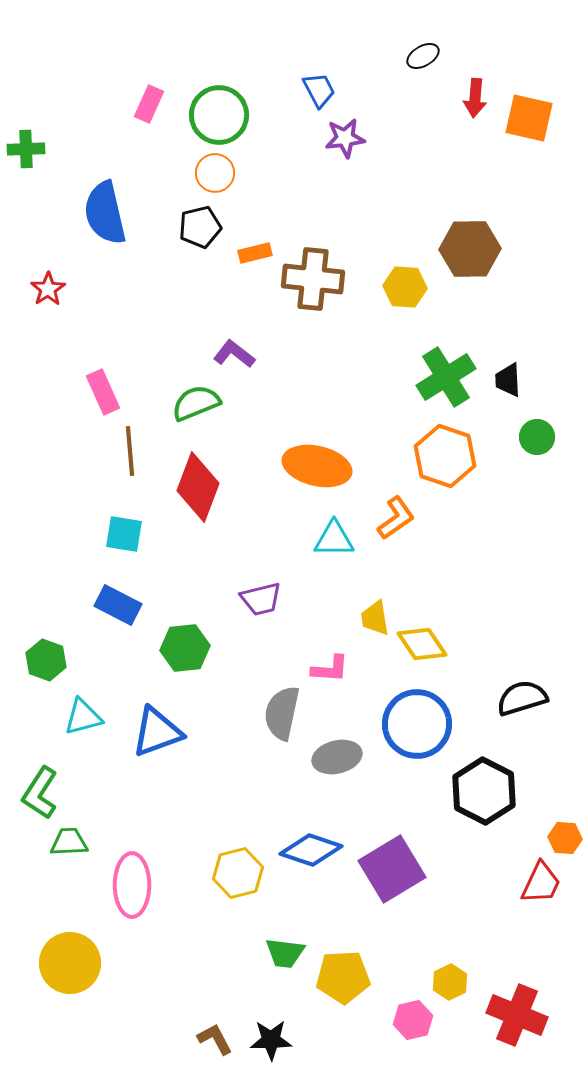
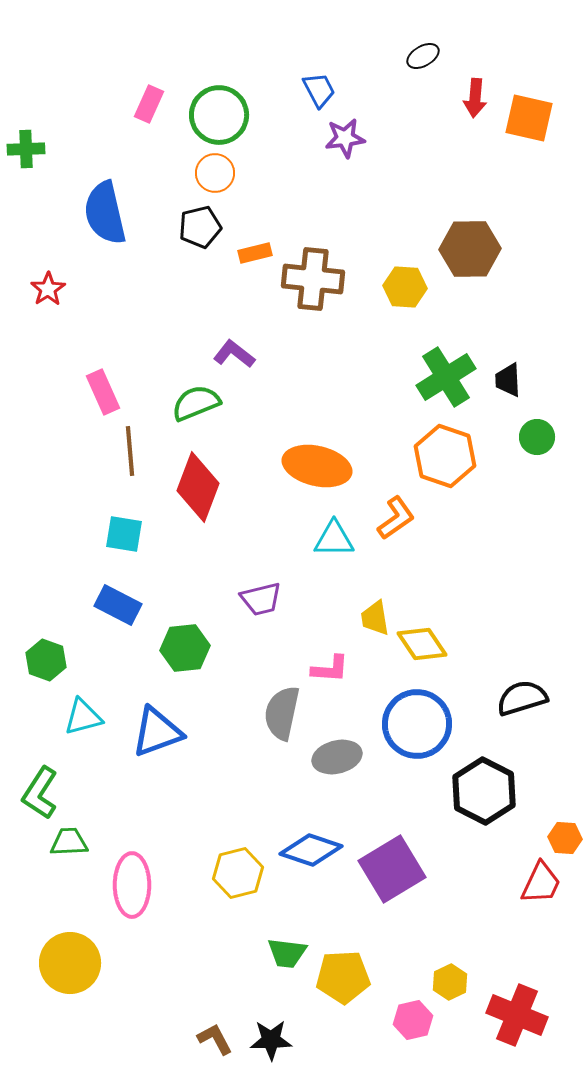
green trapezoid at (285, 953): moved 2 px right
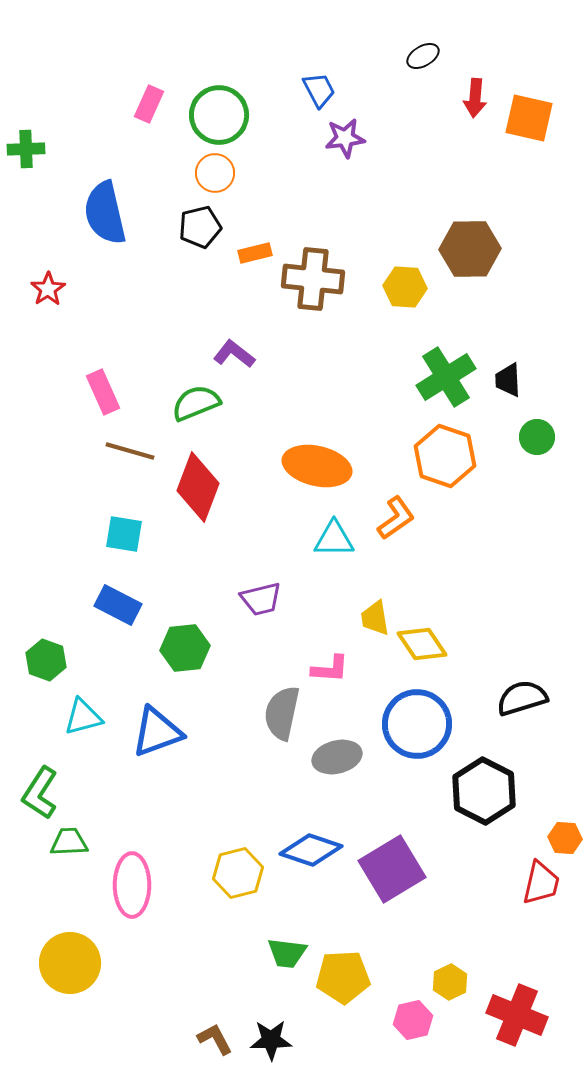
brown line at (130, 451): rotated 69 degrees counterclockwise
red trapezoid at (541, 883): rotated 12 degrees counterclockwise
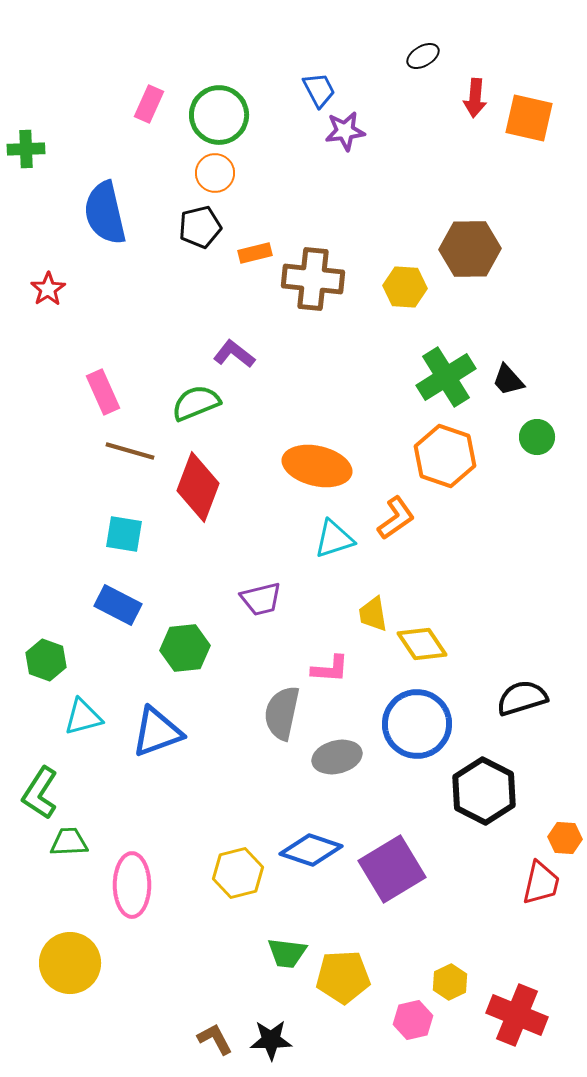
purple star at (345, 138): moved 7 px up
black trapezoid at (508, 380): rotated 39 degrees counterclockwise
cyan triangle at (334, 539): rotated 18 degrees counterclockwise
yellow trapezoid at (375, 618): moved 2 px left, 4 px up
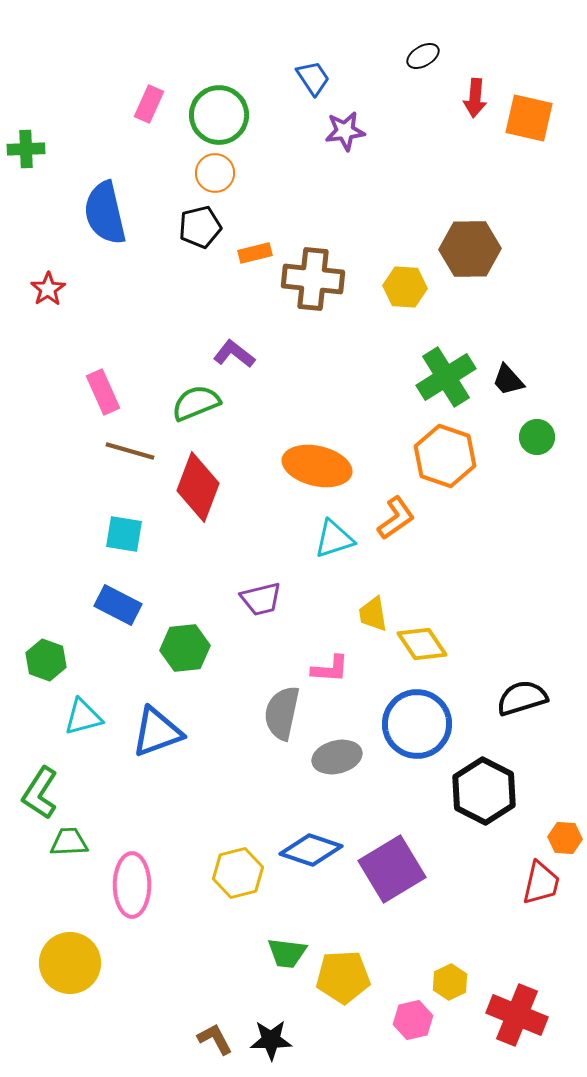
blue trapezoid at (319, 90): moved 6 px left, 12 px up; rotated 6 degrees counterclockwise
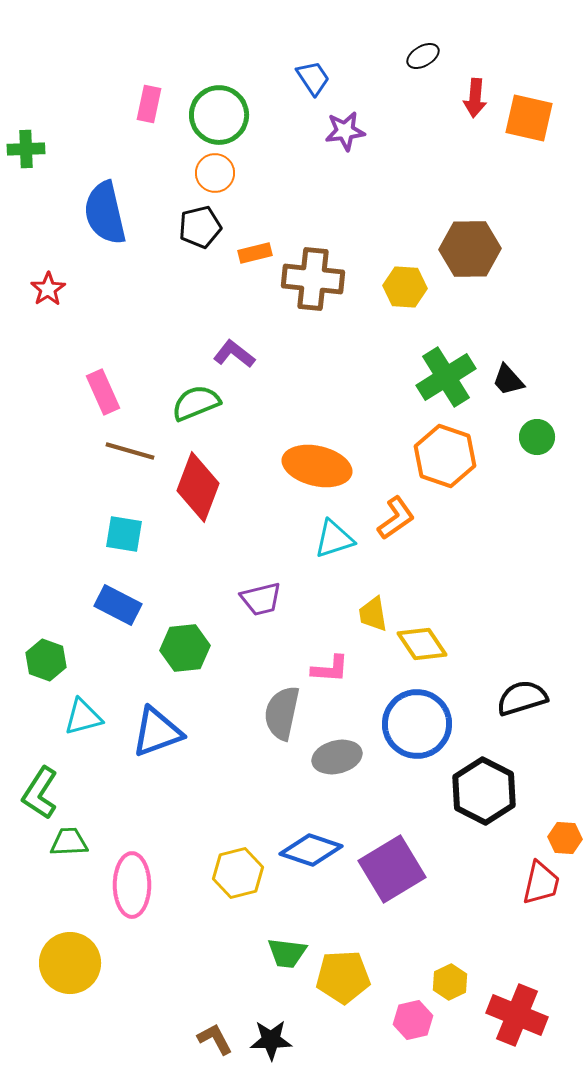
pink rectangle at (149, 104): rotated 12 degrees counterclockwise
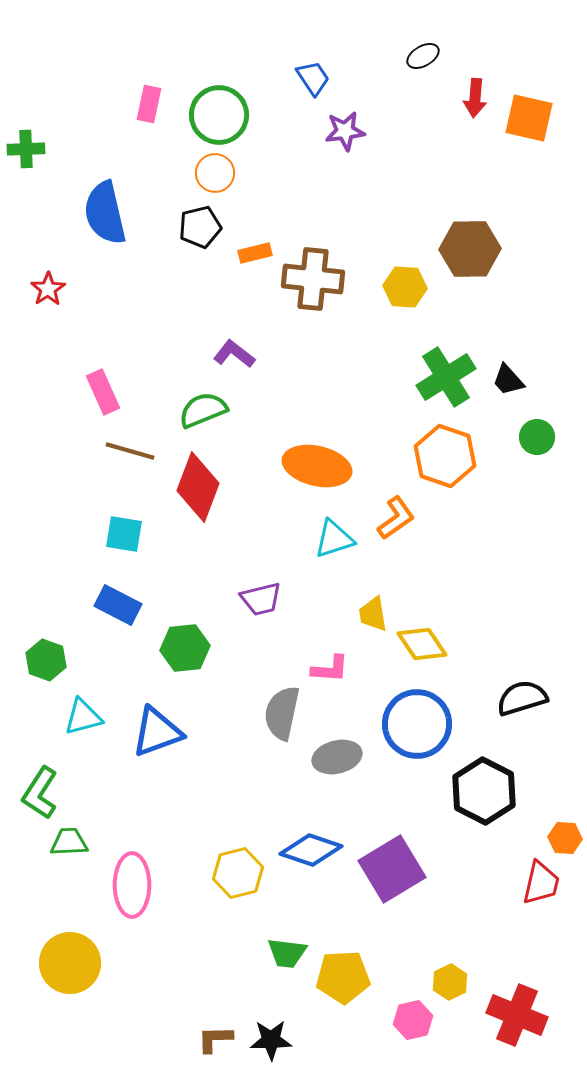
green semicircle at (196, 403): moved 7 px right, 7 px down
brown L-shape at (215, 1039): rotated 63 degrees counterclockwise
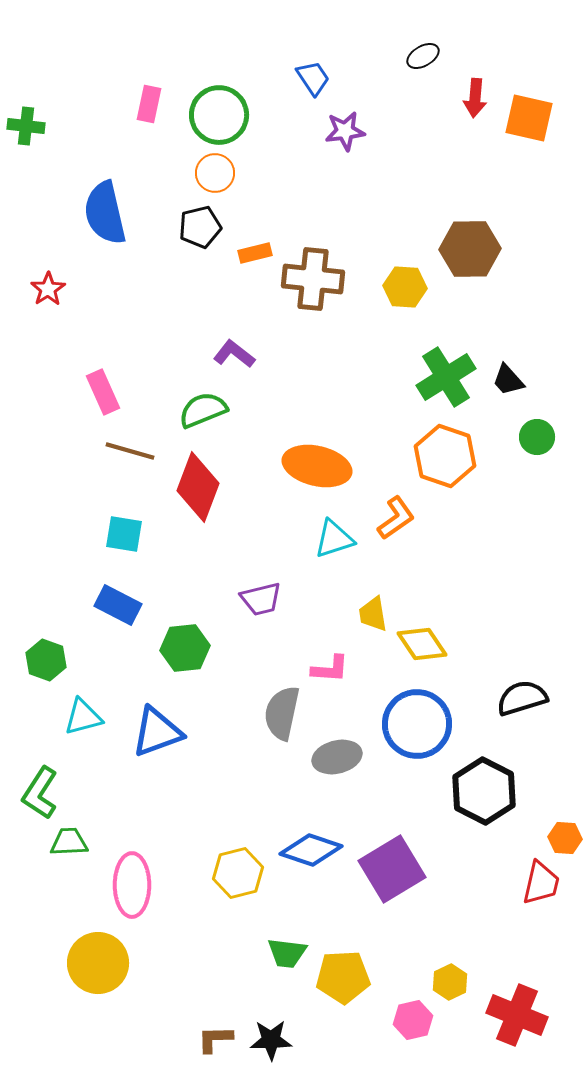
green cross at (26, 149): moved 23 px up; rotated 9 degrees clockwise
yellow circle at (70, 963): moved 28 px right
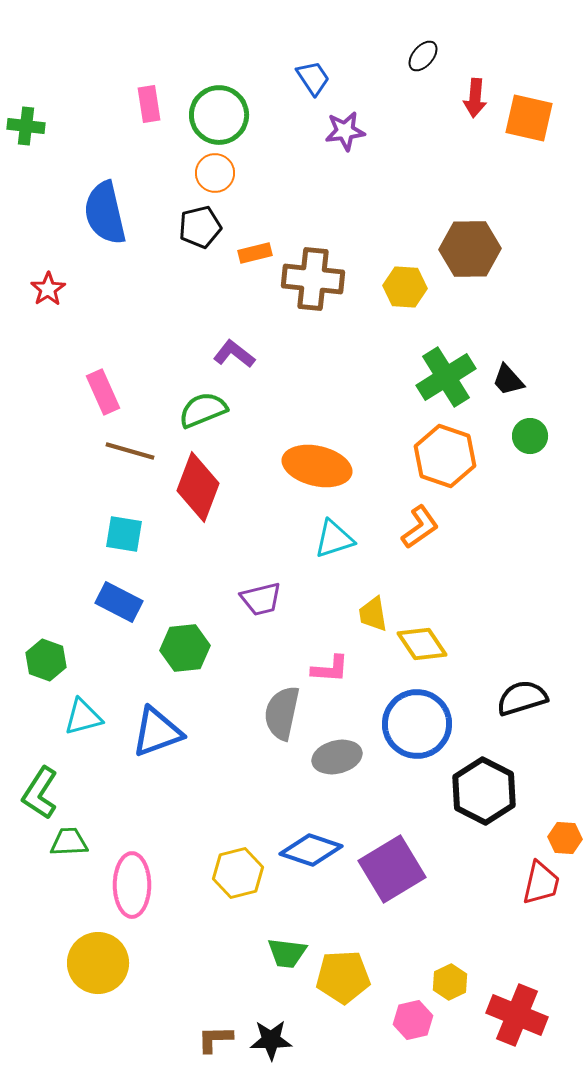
black ellipse at (423, 56): rotated 20 degrees counterclockwise
pink rectangle at (149, 104): rotated 21 degrees counterclockwise
green circle at (537, 437): moved 7 px left, 1 px up
orange L-shape at (396, 518): moved 24 px right, 9 px down
blue rectangle at (118, 605): moved 1 px right, 3 px up
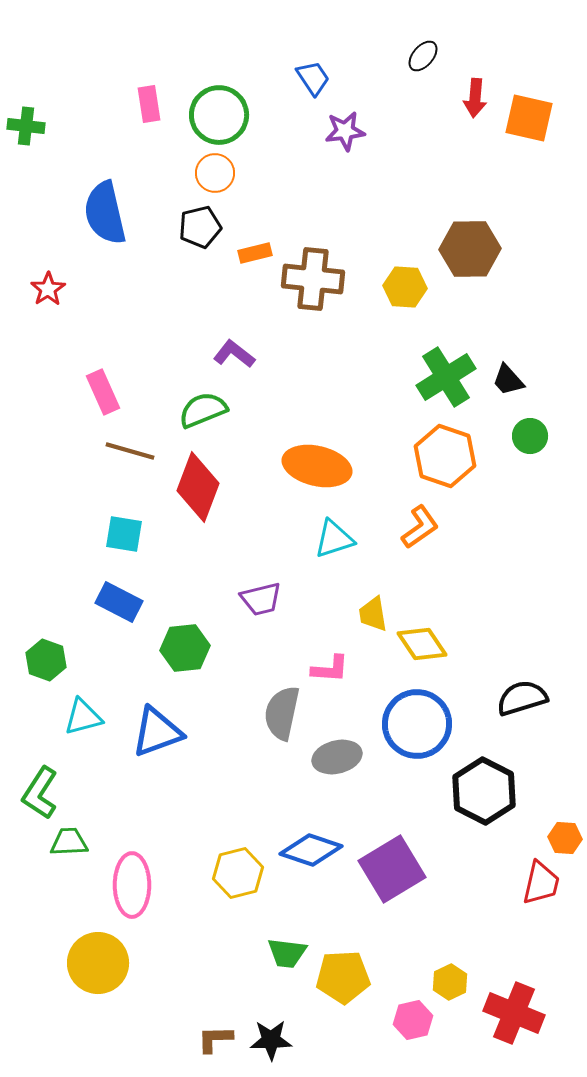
red cross at (517, 1015): moved 3 px left, 2 px up
